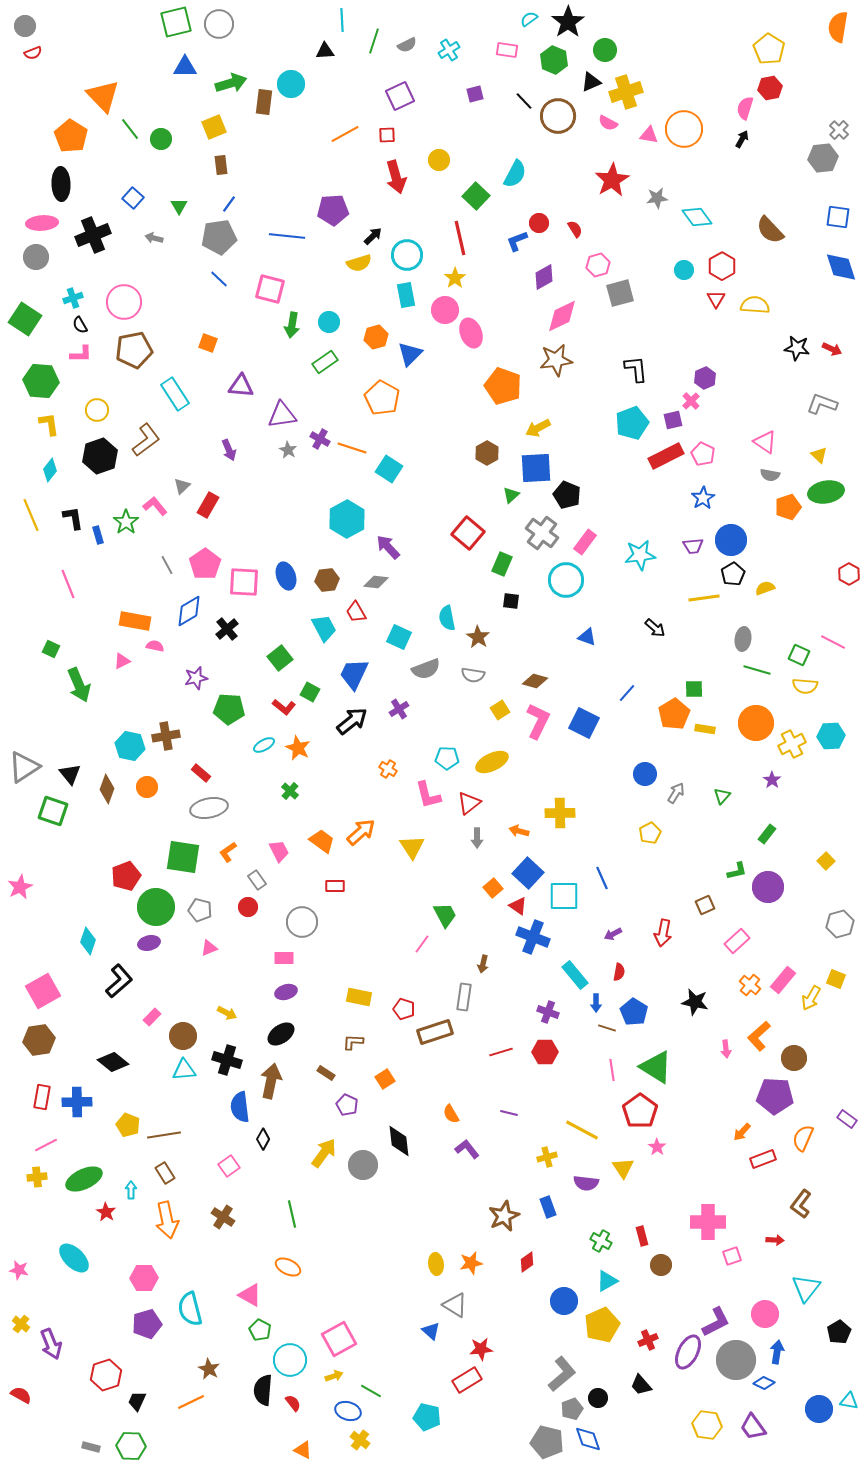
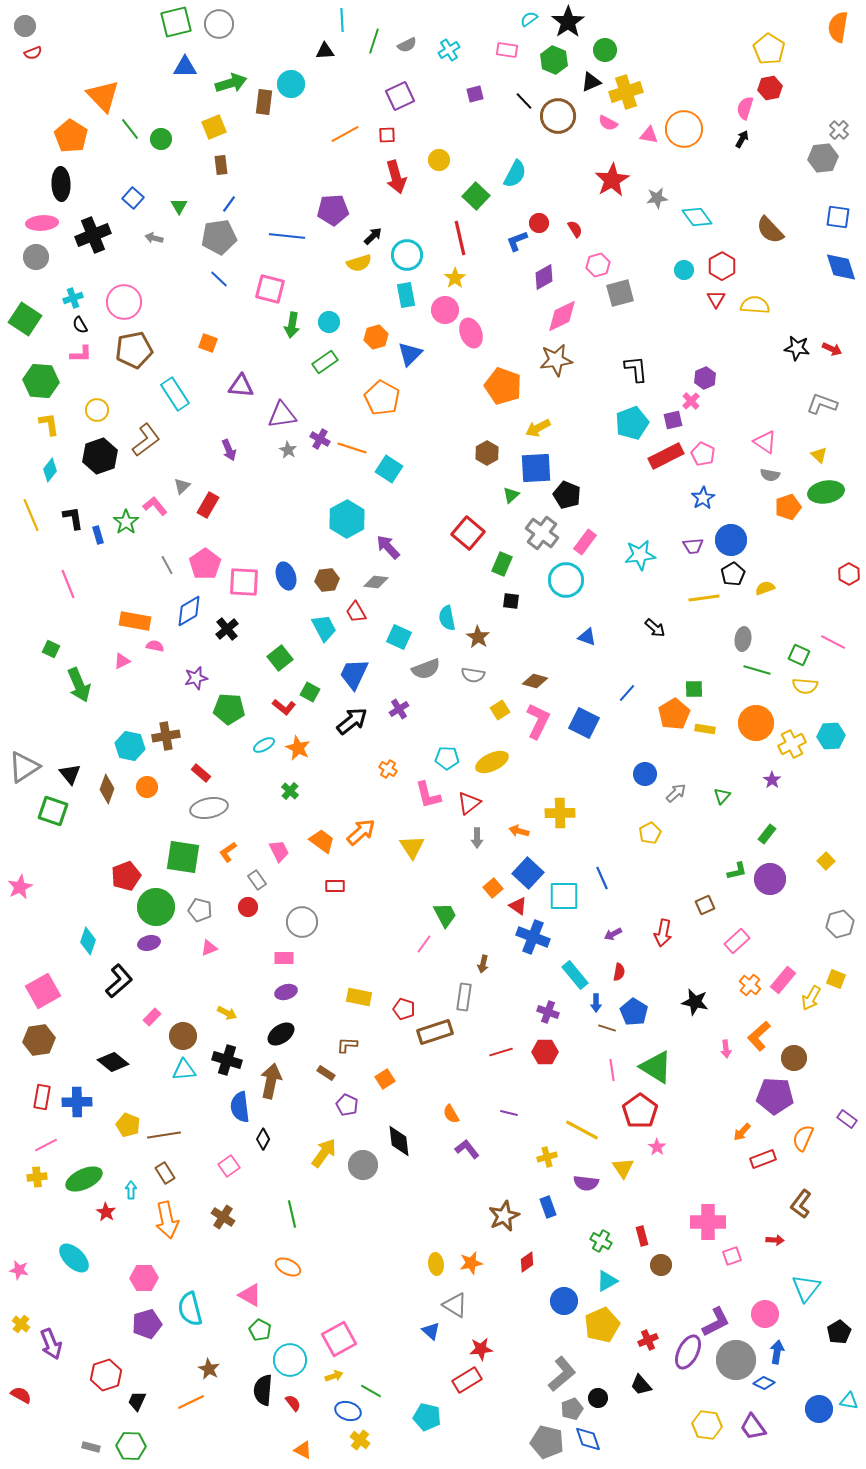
gray arrow at (676, 793): rotated 15 degrees clockwise
purple circle at (768, 887): moved 2 px right, 8 px up
pink line at (422, 944): moved 2 px right
brown L-shape at (353, 1042): moved 6 px left, 3 px down
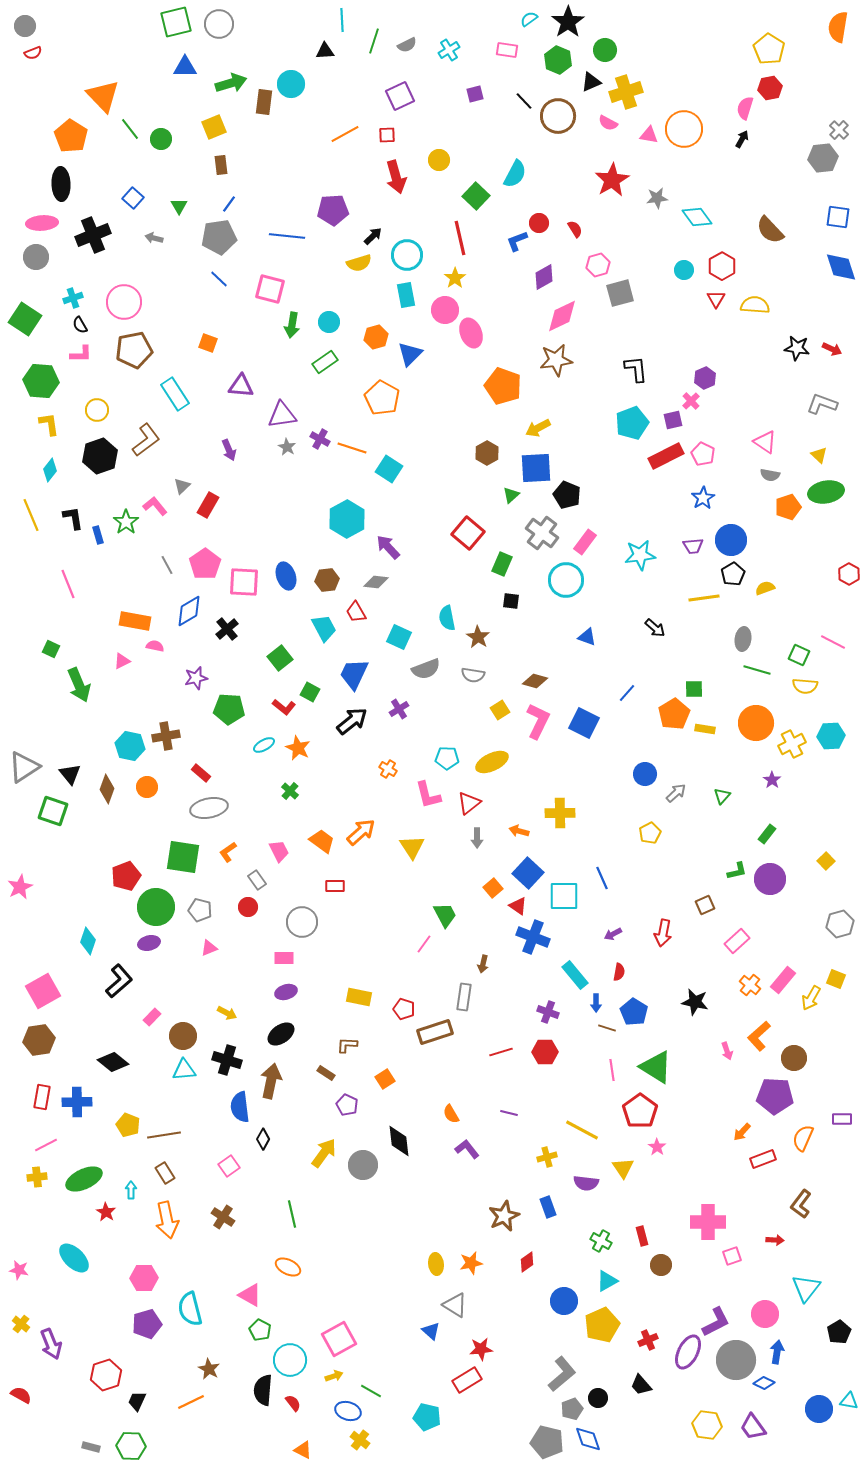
green hexagon at (554, 60): moved 4 px right
gray star at (288, 450): moved 1 px left, 3 px up
pink arrow at (726, 1049): moved 1 px right, 2 px down; rotated 12 degrees counterclockwise
purple rectangle at (847, 1119): moved 5 px left; rotated 36 degrees counterclockwise
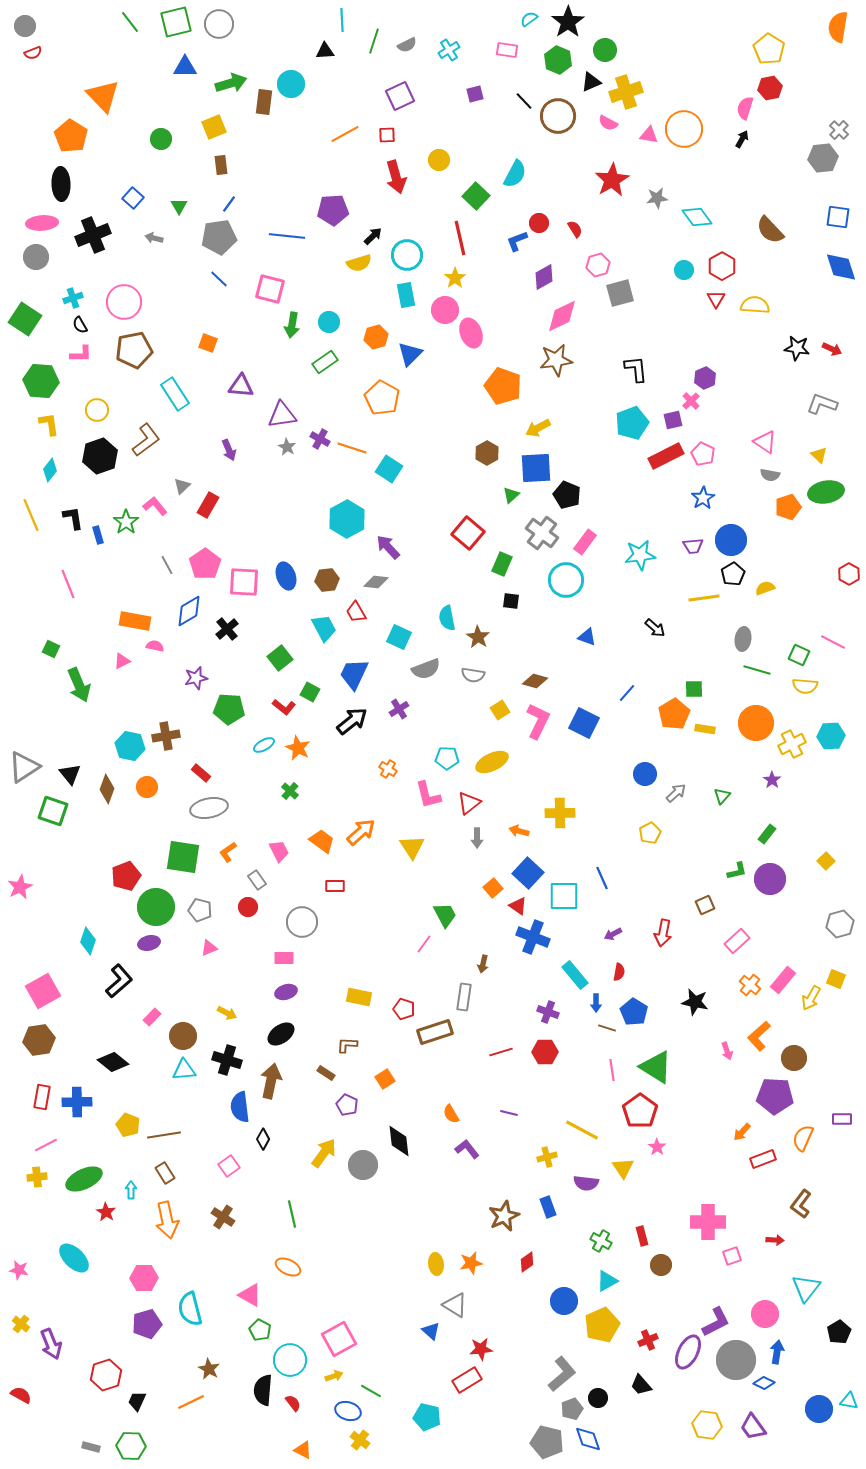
green line at (130, 129): moved 107 px up
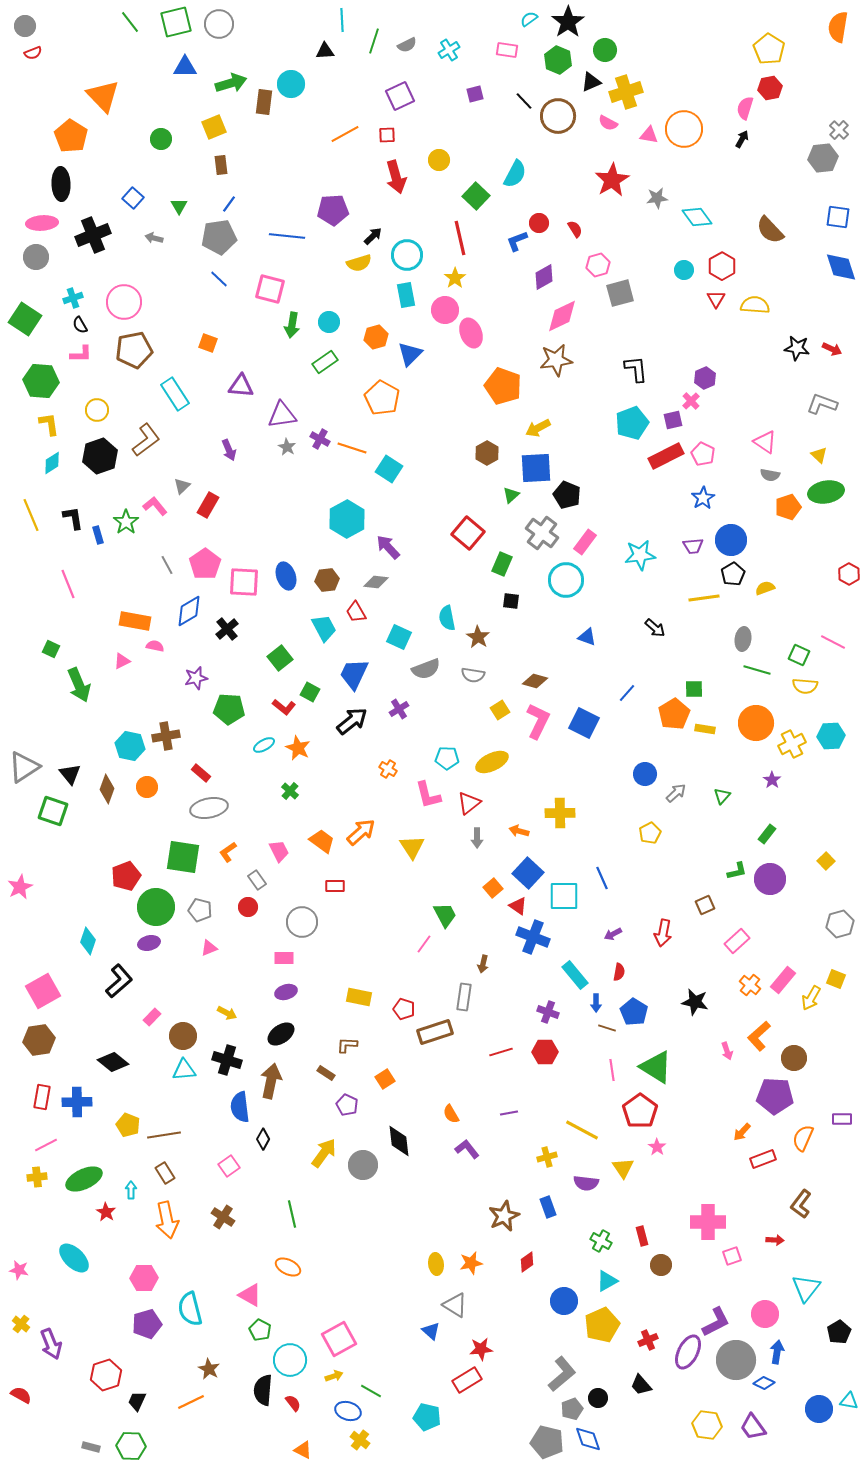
cyan diamond at (50, 470): moved 2 px right, 7 px up; rotated 20 degrees clockwise
purple line at (509, 1113): rotated 24 degrees counterclockwise
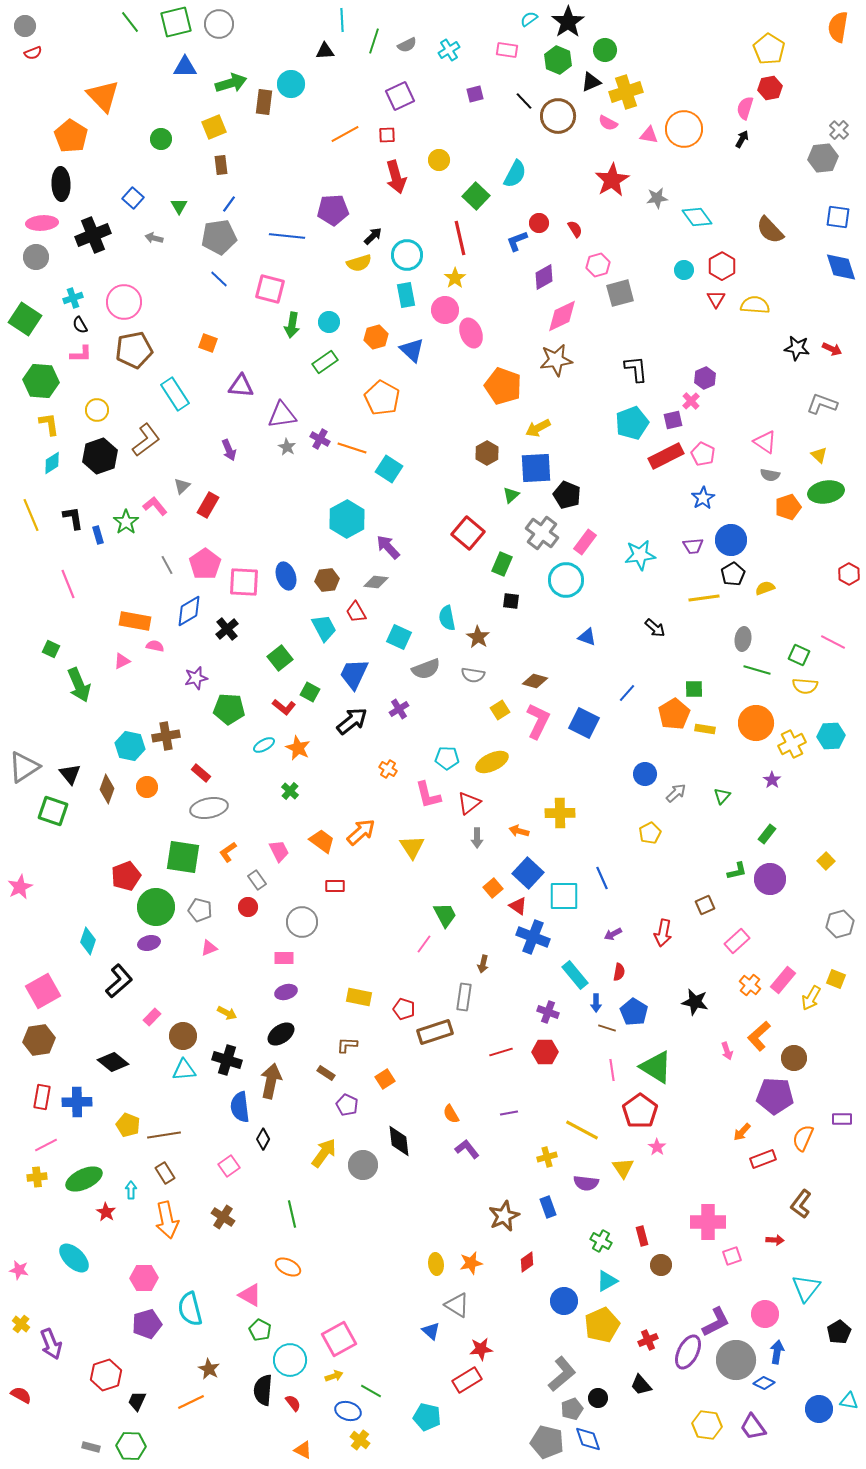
blue triangle at (410, 354): moved 2 px right, 4 px up; rotated 32 degrees counterclockwise
gray triangle at (455, 1305): moved 2 px right
